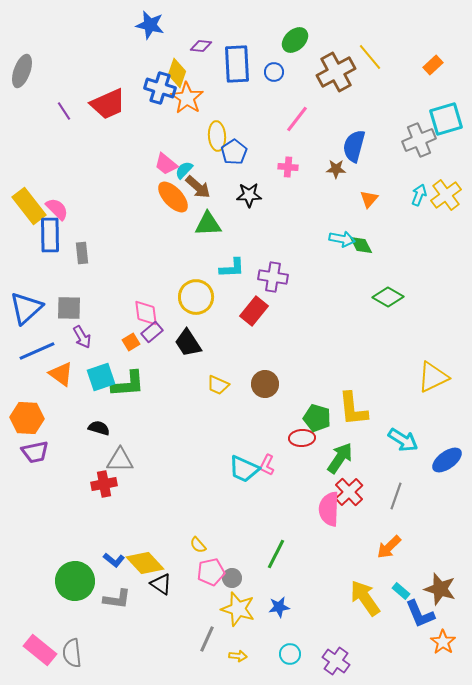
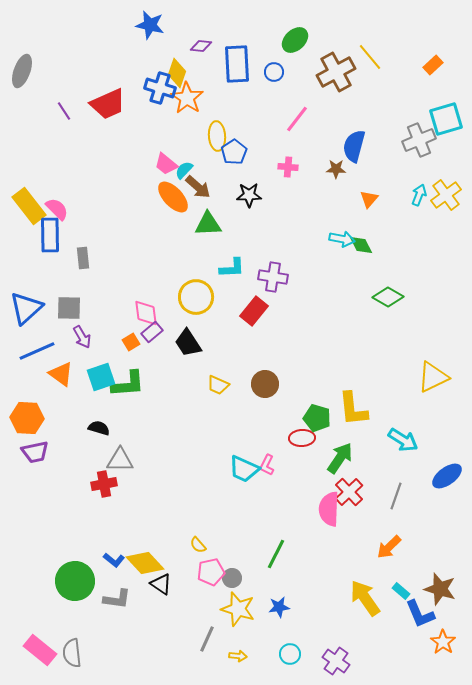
gray rectangle at (82, 253): moved 1 px right, 5 px down
blue ellipse at (447, 460): moved 16 px down
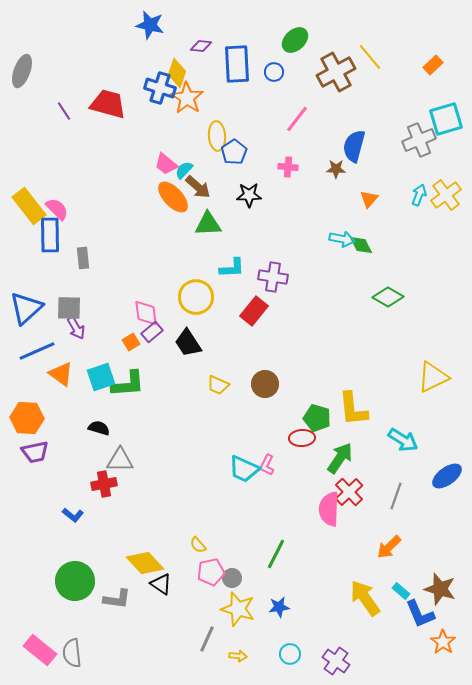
red trapezoid at (108, 104): rotated 141 degrees counterclockwise
purple arrow at (82, 337): moved 6 px left, 9 px up
blue L-shape at (114, 560): moved 41 px left, 45 px up
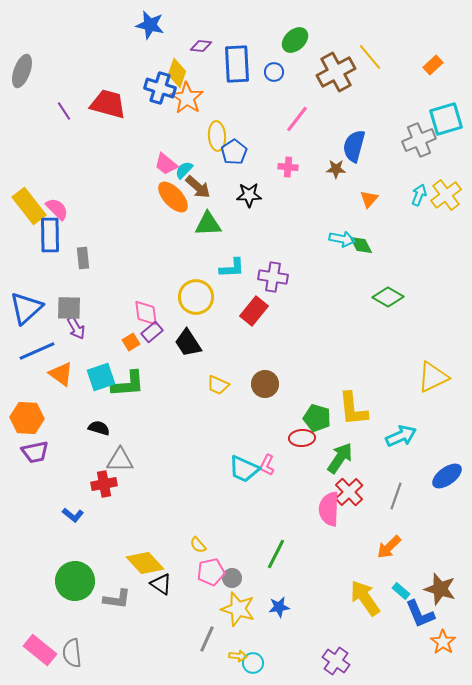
cyan arrow at (403, 440): moved 2 px left, 4 px up; rotated 56 degrees counterclockwise
cyan circle at (290, 654): moved 37 px left, 9 px down
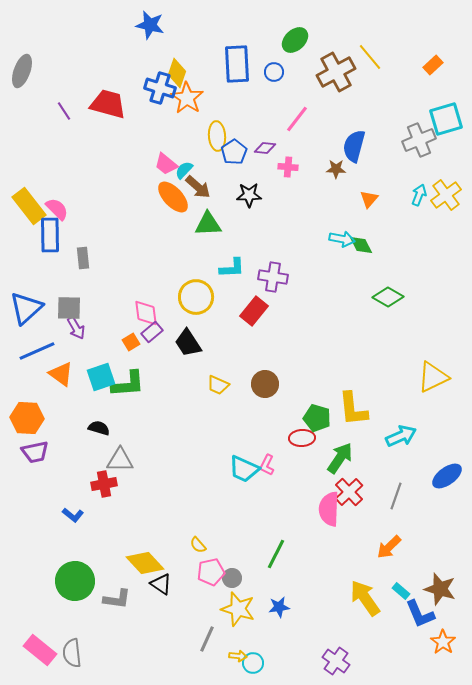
purple diamond at (201, 46): moved 64 px right, 102 px down
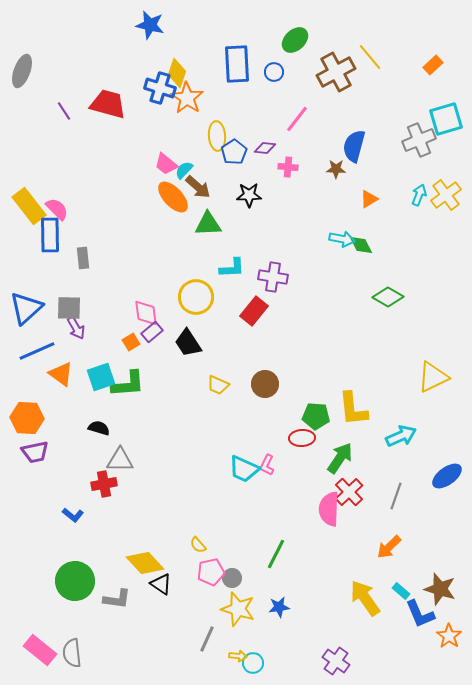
orange triangle at (369, 199): rotated 18 degrees clockwise
green pentagon at (317, 418): moved 1 px left, 2 px up; rotated 12 degrees counterclockwise
orange star at (443, 642): moved 6 px right, 6 px up
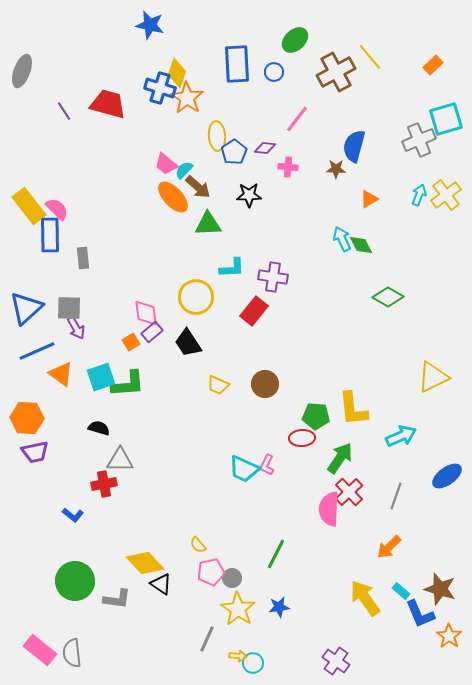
cyan arrow at (342, 239): rotated 125 degrees counterclockwise
yellow star at (238, 609): rotated 16 degrees clockwise
